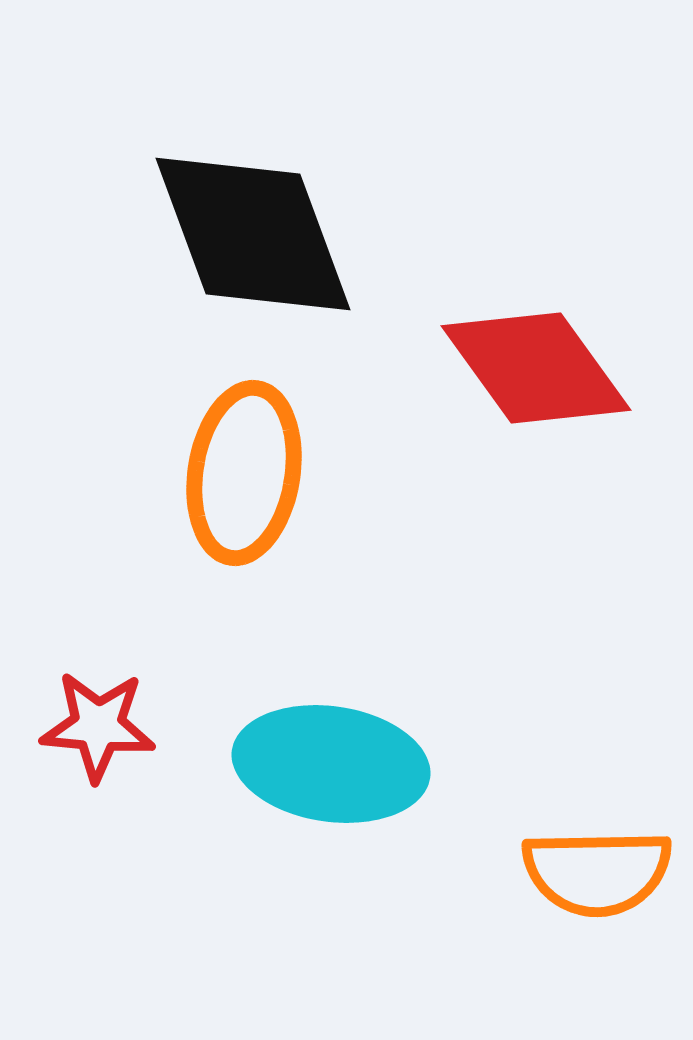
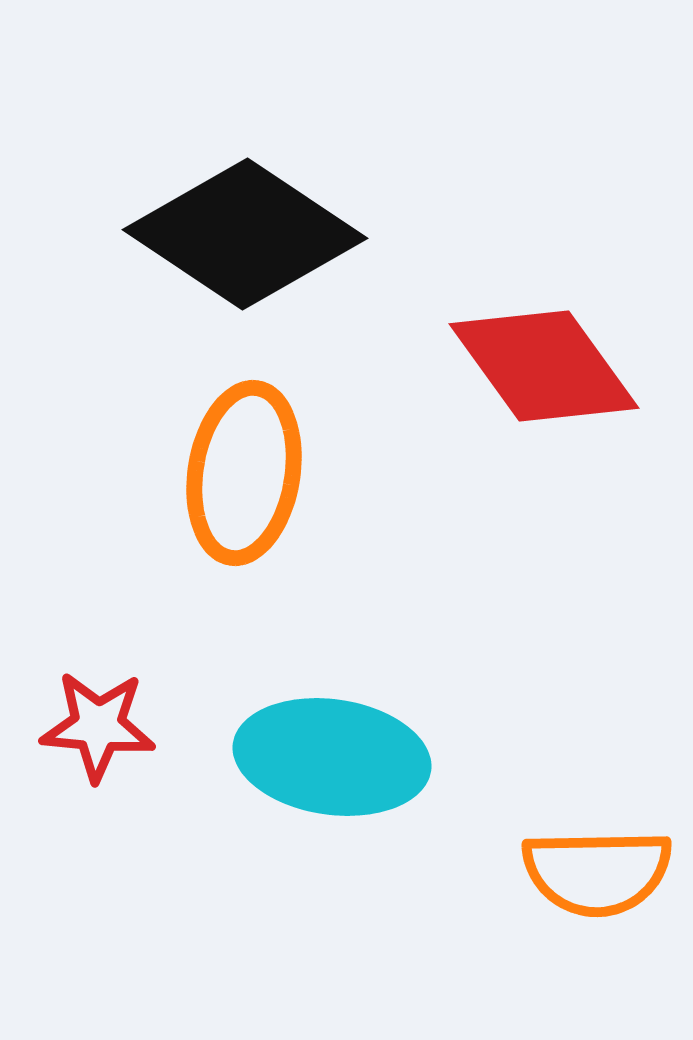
black diamond: moved 8 px left; rotated 36 degrees counterclockwise
red diamond: moved 8 px right, 2 px up
cyan ellipse: moved 1 px right, 7 px up
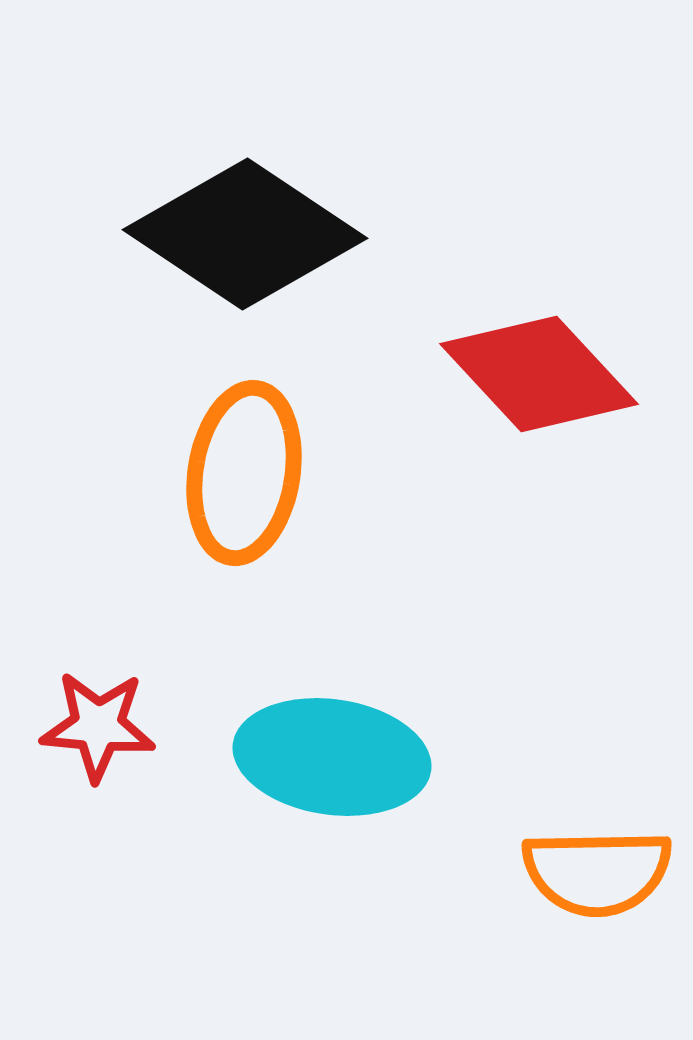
red diamond: moved 5 px left, 8 px down; rotated 7 degrees counterclockwise
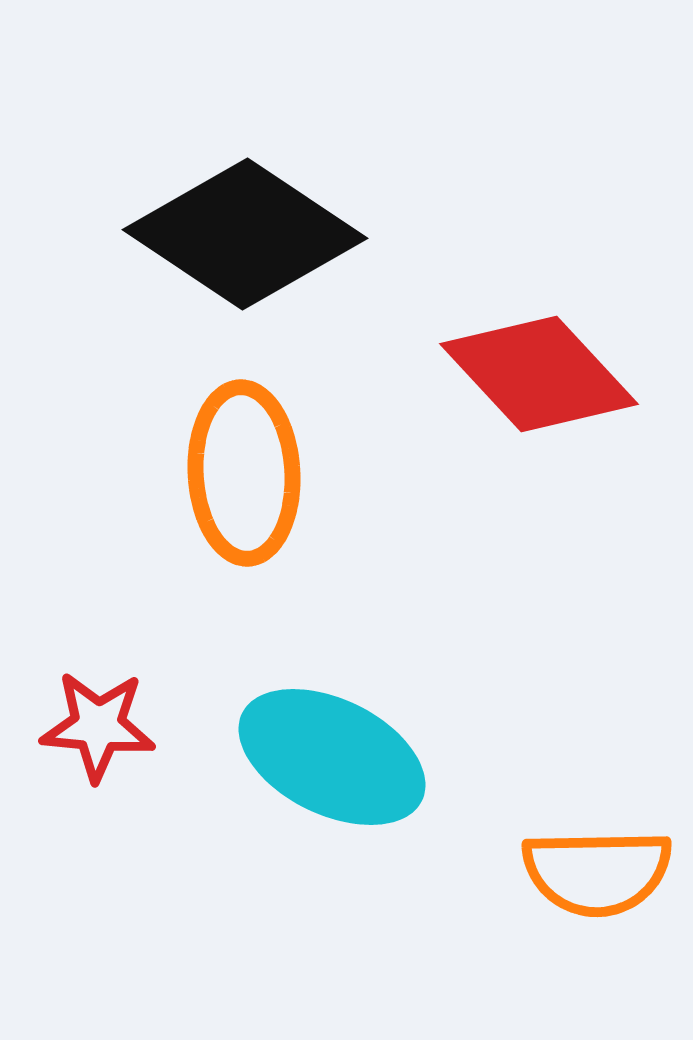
orange ellipse: rotated 12 degrees counterclockwise
cyan ellipse: rotated 18 degrees clockwise
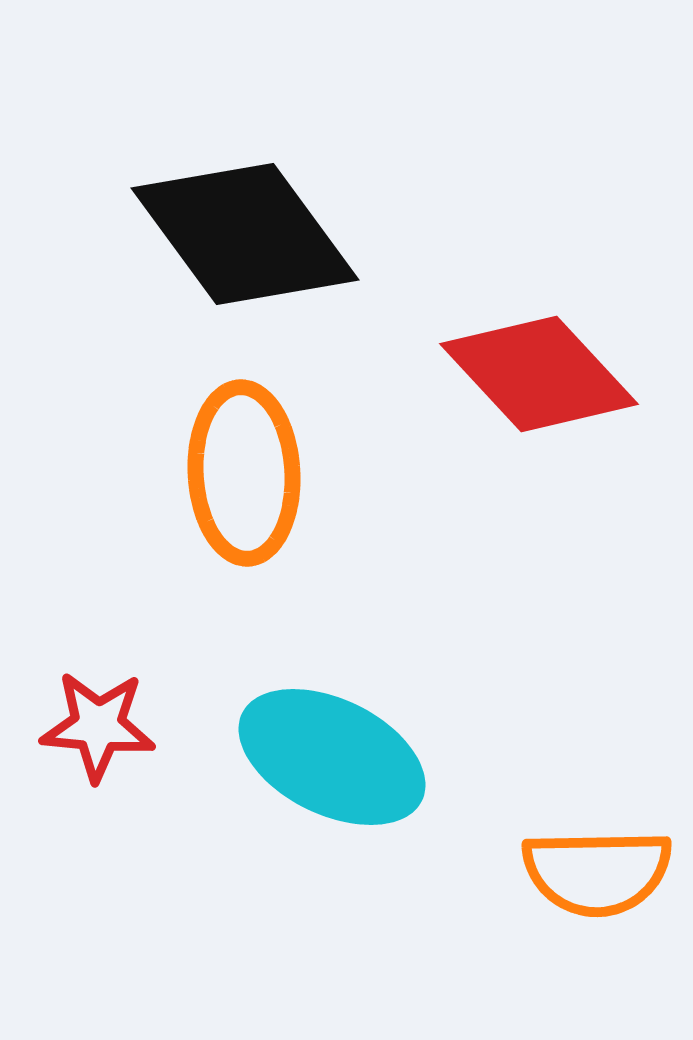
black diamond: rotated 20 degrees clockwise
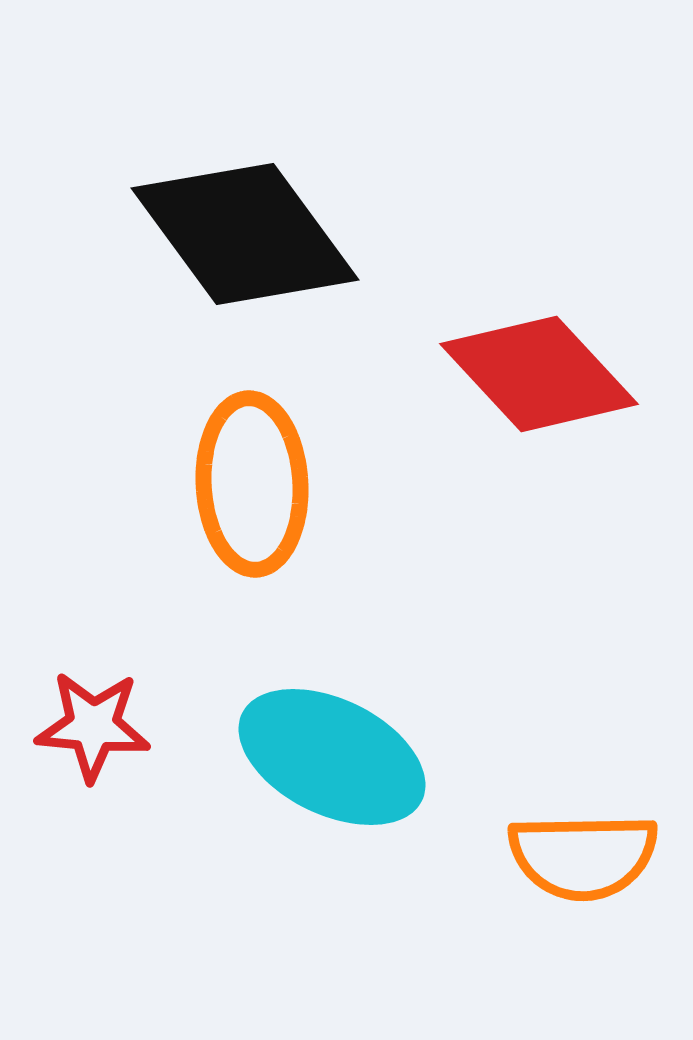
orange ellipse: moved 8 px right, 11 px down
red star: moved 5 px left
orange semicircle: moved 14 px left, 16 px up
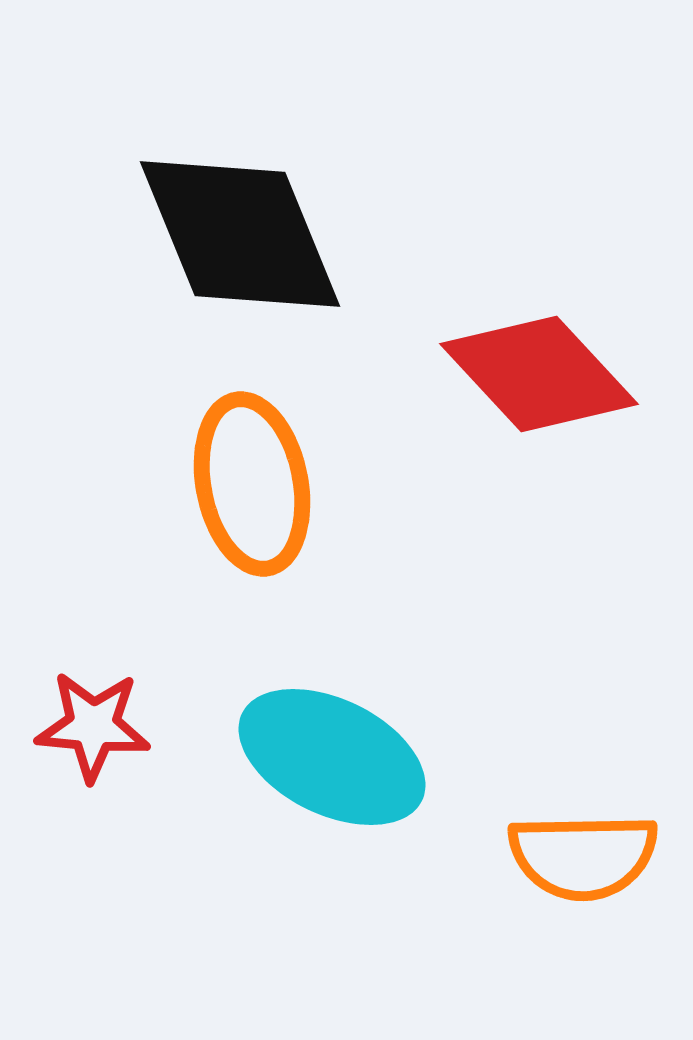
black diamond: moved 5 px left; rotated 14 degrees clockwise
orange ellipse: rotated 8 degrees counterclockwise
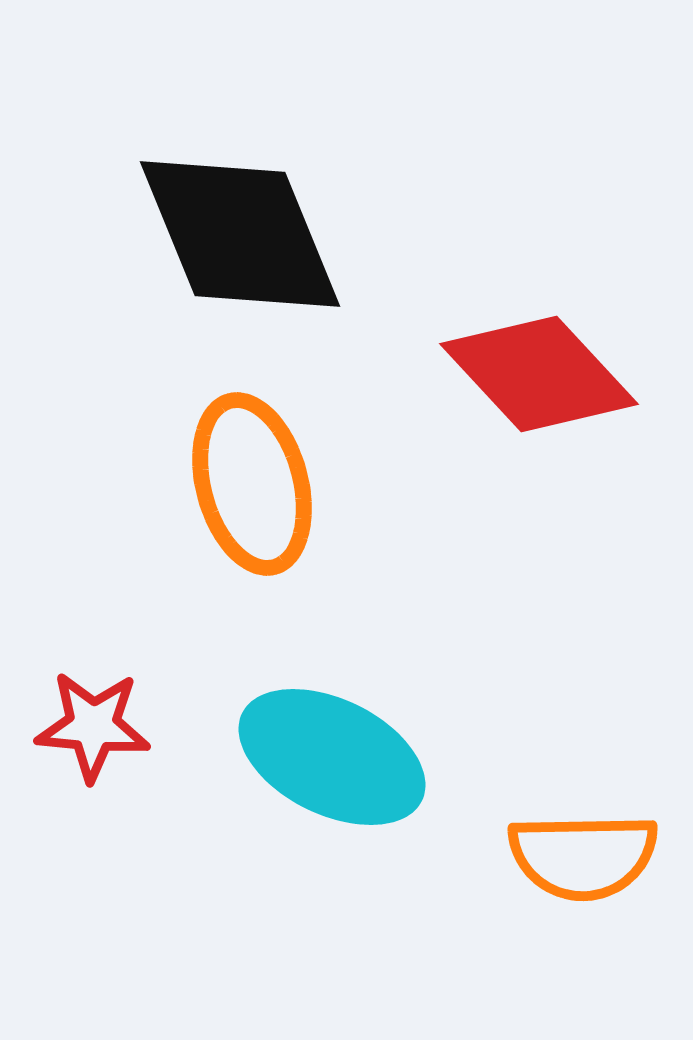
orange ellipse: rotated 4 degrees counterclockwise
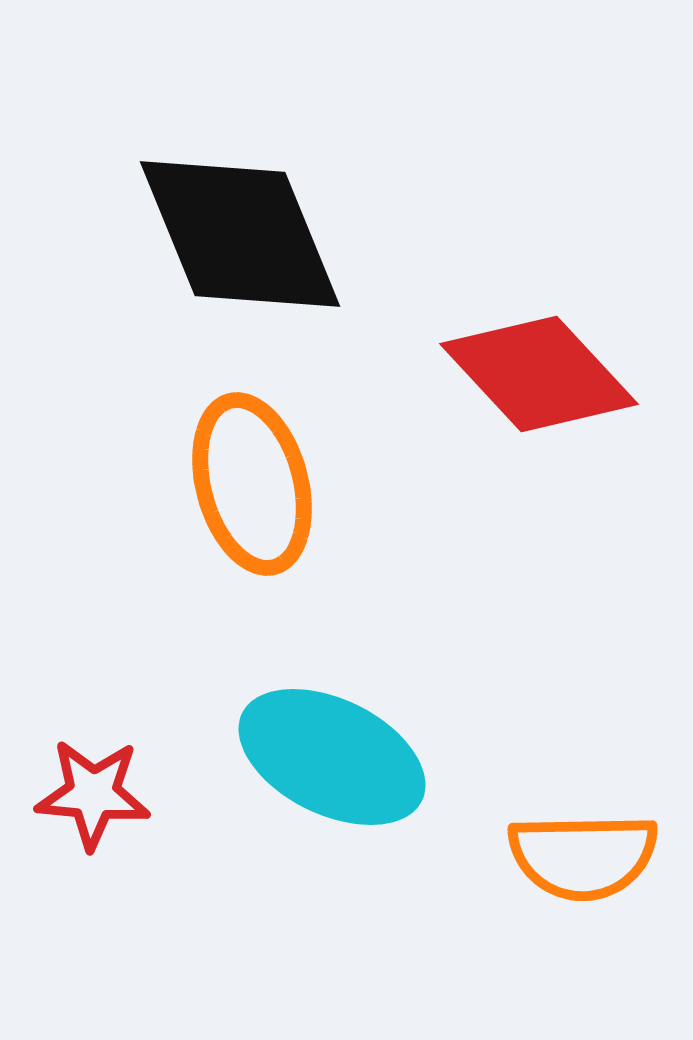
red star: moved 68 px down
